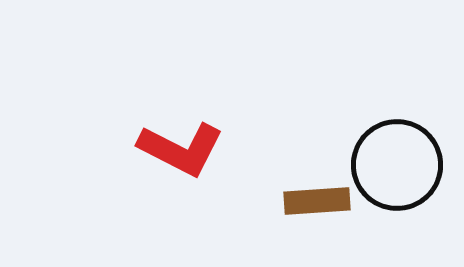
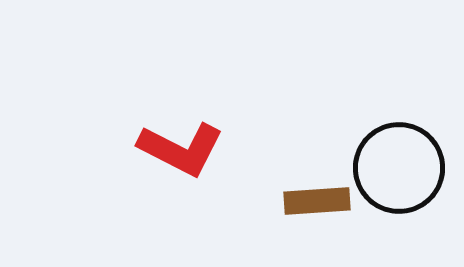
black circle: moved 2 px right, 3 px down
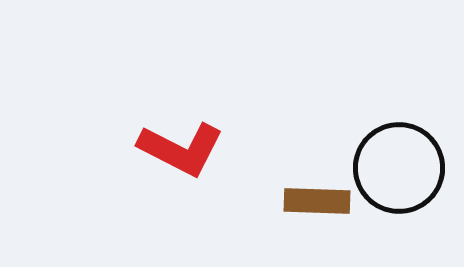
brown rectangle: rotated 6 degrees clockwise
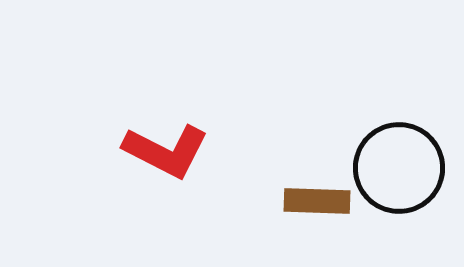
red L-shape: moved 15 px left, 2 px down
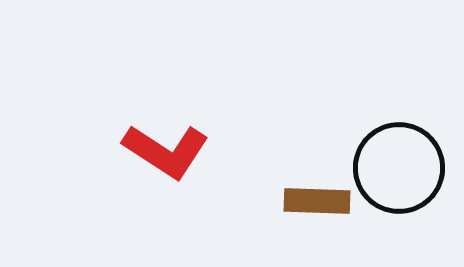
red L-shape: rotated 6 degrees clockwise
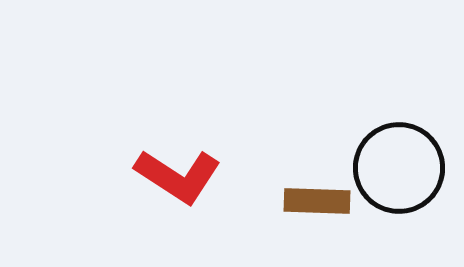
red L-shape: moved 12 px right, 25 px down
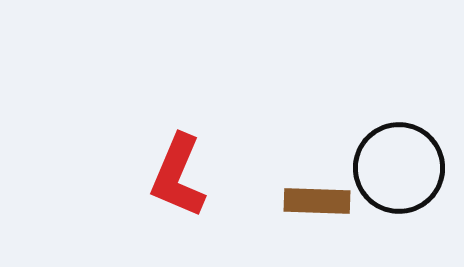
red L-shape: rotated 80 degrees clockwise
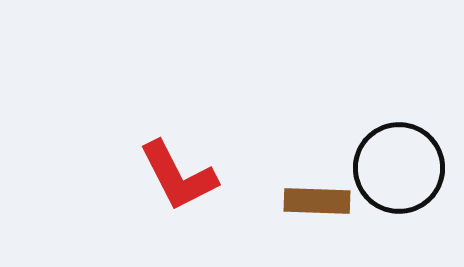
red L-shape: rotated 50 degrees counterclockwise
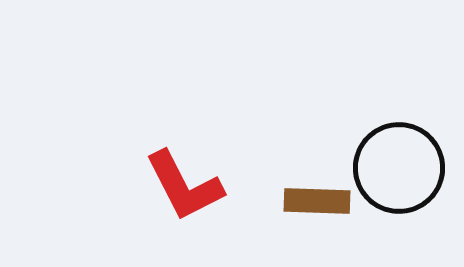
red L-shape: moved 6 px right, 10 px down
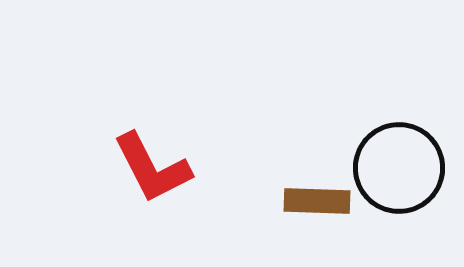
red L-shape: moved 32 px left, 18 px up
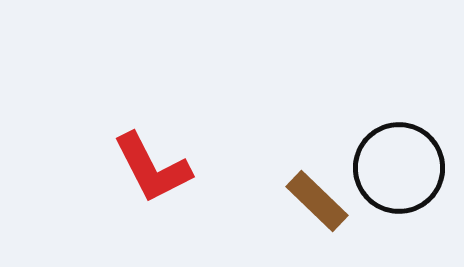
brown rectangle: rotated 42 degrees clockwise
